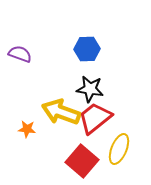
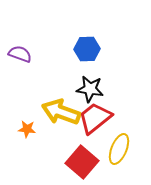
red square: moved 1 px down
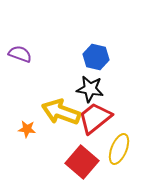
blue hexagon: moved 9 px right, 8 px down; rotated 15 degrees clockwise
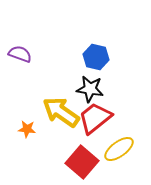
yellow arrow: rotated 15 degrees clockwise
yellow ellipse: rotated 32 degrees clockwise
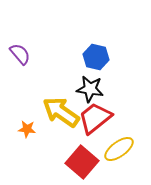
purple semicircle: rotated 30 degrees clockwise
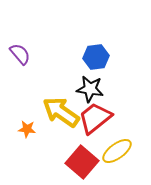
blue hexagon: rotated 20 degrees counterclockwise
yellow ellipse: moved 2 px left, 2 px down
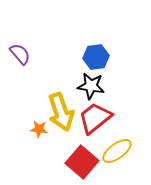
black star: moved 1 px right, 3 px up
yellow arrow: rotated 144 degrees counterclockwise
orange star: moved 12 px right
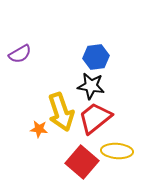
purple semicircle: rotated 100 degrees clockwise
yellow ellipse: rotated 40 degrees clockwise
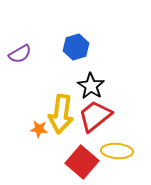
blue hexagon: moved 20 px left, 10 px up; rotated 10 degrees counterclockwise
black star: rotated 24 degrees clockwise
yellow arrow: moved 2 px down; rotated 27 degrees clockwise
red trapezoid: moved 2 px up
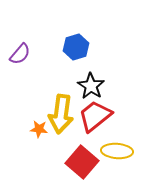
purple semicircle: rotated 20 degrees counterclockwise
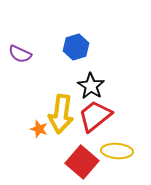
purple semicircle: rotated 75 degrees clockwise
orange star: rotated 12 degrees clockwise
